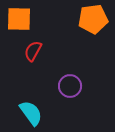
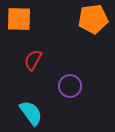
red semicircle: moved 9 px down
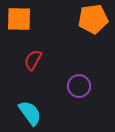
purple circle: moved 9 px right
cyan semicircle: moved 1 px left
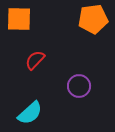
red semicircle: moved 2 px right; rotated 15 degrees clockwise
cyan semicircle: rotated 84 degrees clockwise
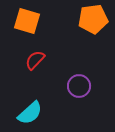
orange square: moved 8 px right, 2 px down; rotated 16 degrees clockwise
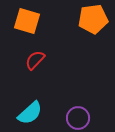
purple circle: moved 1 px left, 32 px down
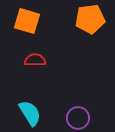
orange pentagon: moved 3 px left
red semicircle: rotated 45 degrees clockwise
cyan semicircle: rotated 80 degrees counterclockwise
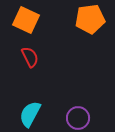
orange square: moved 1 px left, 1 px up; rotated 8 degrees clockwise
red semicircle: moved 5 px left, 3 px up; rotated 65 degrees clockwise
cyan semicircle: moved 1 px down; rotated 120 degrees counterclockwise
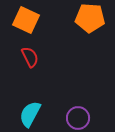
orange pentagon: moved 1 px up; rotated 12 degrees clockwise
